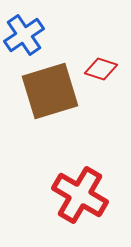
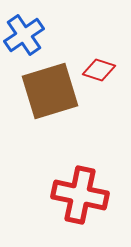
red diamond: moved 2 px left, 1 px down
red cross: rotated 18 degrees counterclockwise
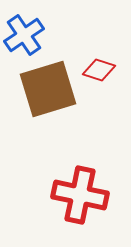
brown square: moved 2 px left, 2 px up
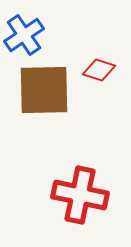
brown square: moved 4 px left, 1 px down; rotated 16 degrees clockwise
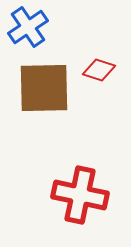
blue cross: moved 4 px right, 8 px up
brown square: moved 2 px up
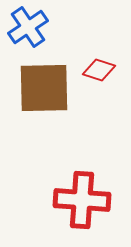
red cross: moved 2 px right, 5 px down; rotated 8 degrees counterclockwise
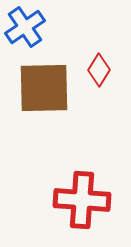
blue cross: moved 3 px left
red diamond: rotated 76 degrees counterclockwise
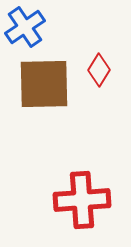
brown square: moved 4 px up
red cross: rotated 8 degrees counterclockwise
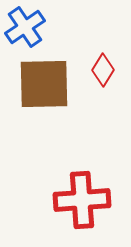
red diamond: moved 4 px right
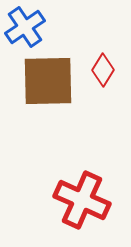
brown square: moved 4 px right, 3 px up
red cross: rotated 28 degrees clockwise
